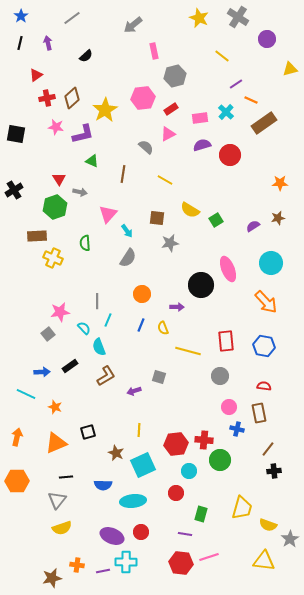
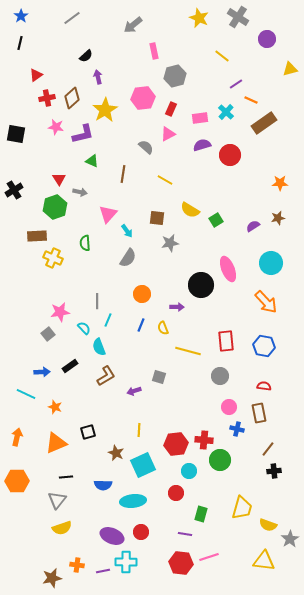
purple arrow at (48, 43): moved 50 px right, 34 px down
red rectangle at (171, 109): rotated 32 degrees counterclockwise
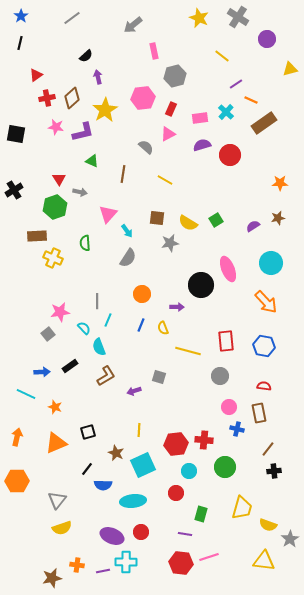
purple L-shape at (83, 134): moved 2 px up
yellow semicircle at (190, 210): moved 2 px left, 13 px down
green circle at (220, 460): moved 5 px right, 7 px down
black line at (66, 477): moved 21 px right, 8 px up; rotated 48 degrees counterclockwise
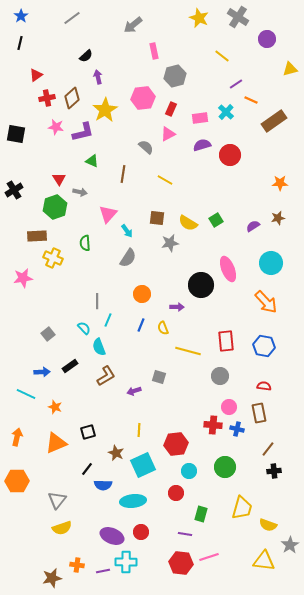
brown rectangle at (264, 123): moved 10 px right, 2 px up
pink star at (60, 312): moved 37 px left, 34 px up
red cross at (204, 440): moved 9 px right, 15 px up
gray star at (290, 539): moved 6 px down
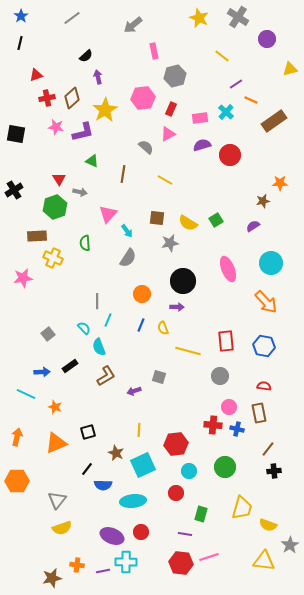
red triangle at (36, 75): rotated 16 degrees clockwise
brown star at (278, 218): moved 15 px left, 17 px up
black circle at (201, 285): moved 18 px left, 4 px up
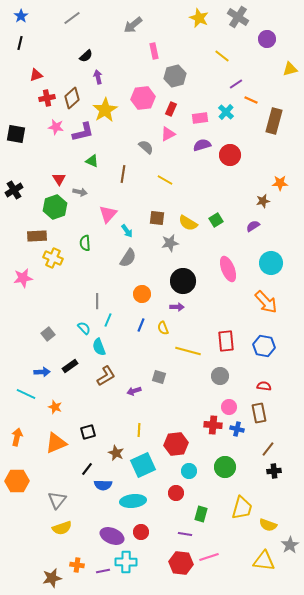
brown rectangle at (274, 121): rotated 40 degrees counterclockwise
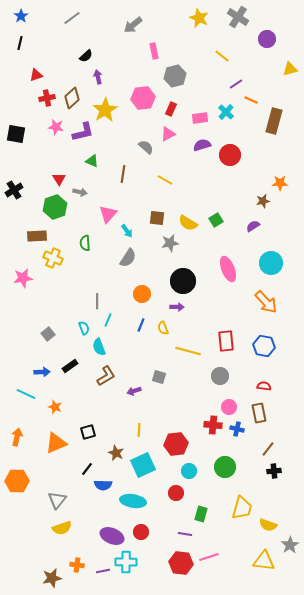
cyan semicircle at (84, 328): rotated 24 degrees clockwise
cyan ellipse at (133, 501): rotated 15 degrees clockwise
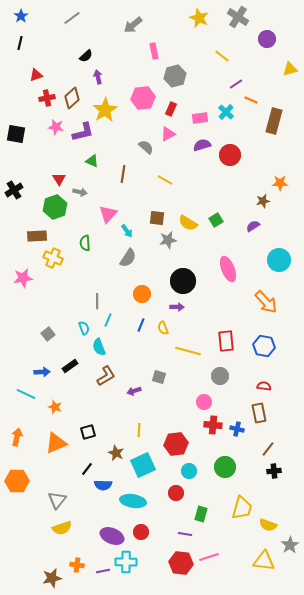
gray star at (170, 243): moved 2 px left, 3 px up
cyan circle at (271, 263): moved 8 px right, 3 px up
pink circle at (229, 407): moved 25 px left, 5 px up
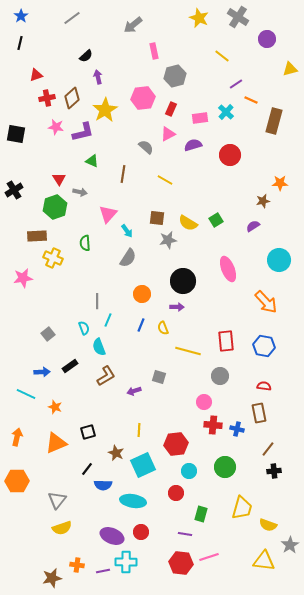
purple semicircle at (202, 145): moved 9 px left
